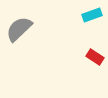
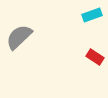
gray semicircle: moved 8 px down
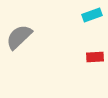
red rectangle: rotated 36 degrees counterclockwise
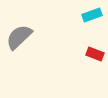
red rectangle: moved 3 px up; rotated 24 degrees clockwise
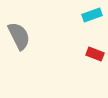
gray semicircle: moved 1 px up; rotated 108 degrees clockwise
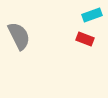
red rectangle: moved 10 px left, 15 px up
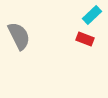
cyan rectangle: rotated 24 degrees counterclockwise
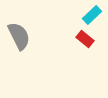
red rectangle: rotated 18 degrees clockwise
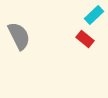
cyan rectangle: moved 2 px right
